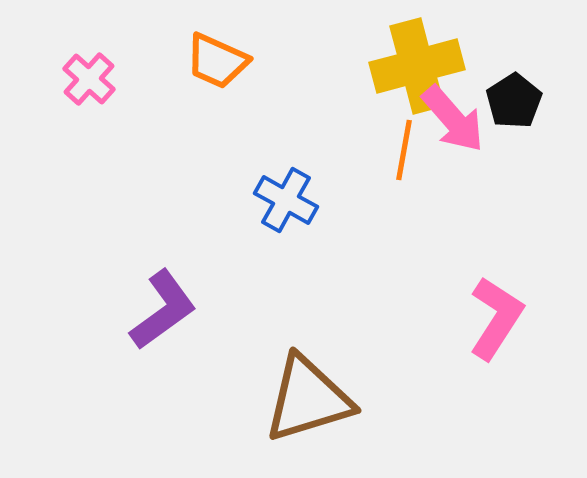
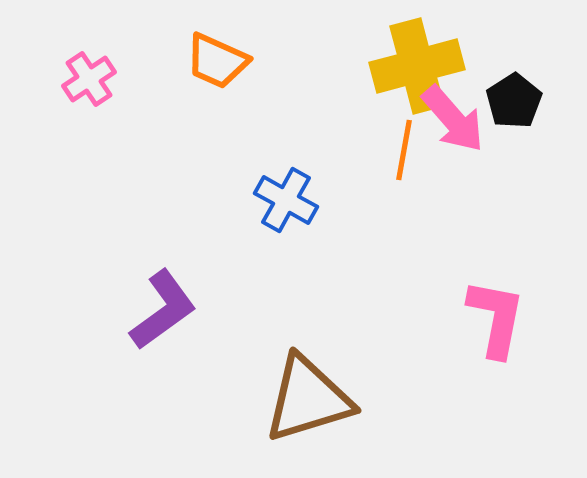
pink cross: rotated 14 degrees clockwise
pink L-shape: rotated 22 degrees counterclockwise
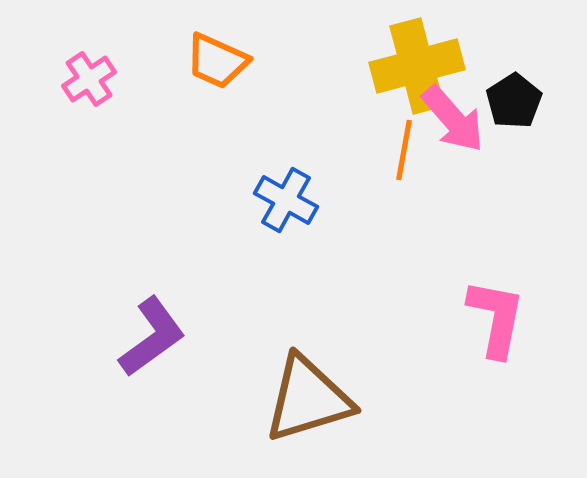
purple L-shape: moved 11 px left, 27 px down
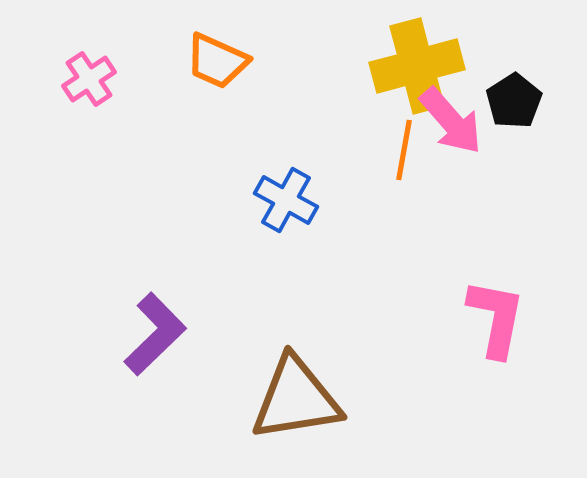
pink arrow: moved 2 px left, 2 px down
purple L-shape: moved 3 px right, 3 px up; rotated 8 degrees counterclockwise
brown triangle: moved 12 px left; rotated 8 degrees clockwise
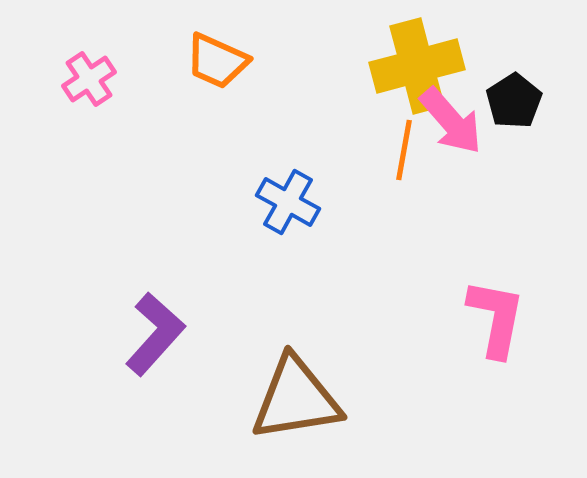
blue cross: moved 2 px right, 2 px down
purple L-shape: rotated 4 degrees counterclockwise
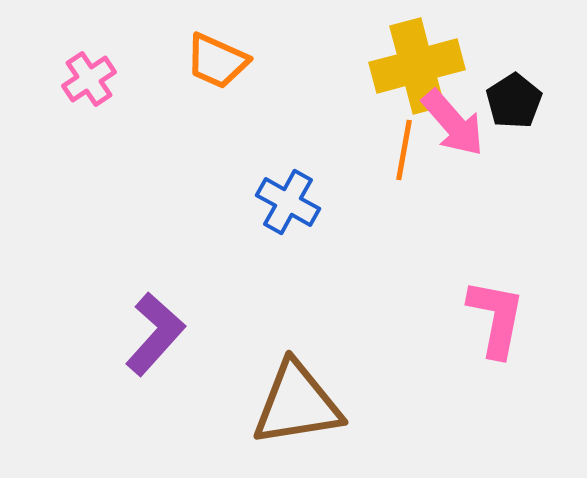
pink arrow: moved 2 px right, 2 px down
brown triangle: moved 1 px right, 5 px down
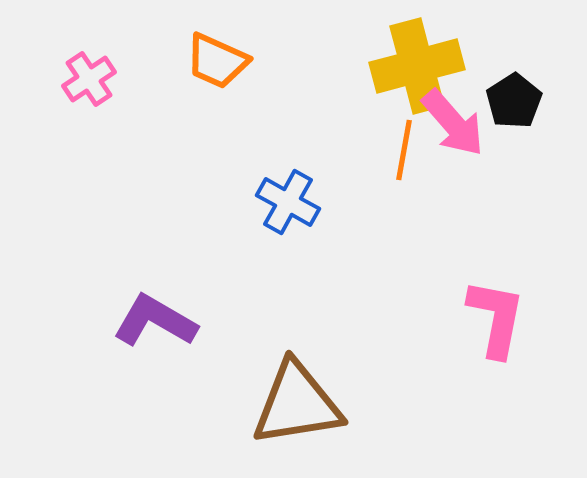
purple L-shape: moved 13 px up; rotated 102 degrees counterclockwise
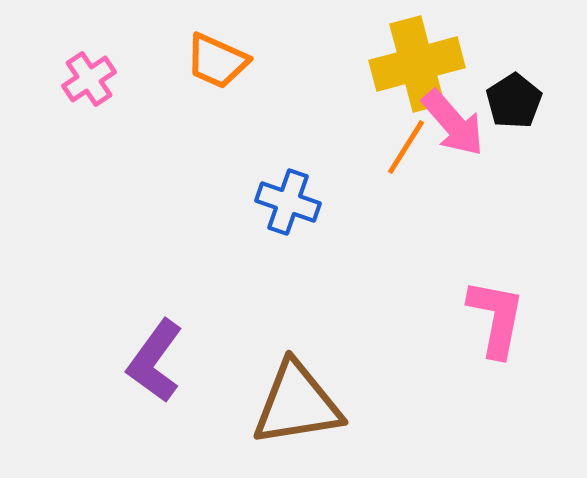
yellow cross: moved 2 px up
orange line: moved 2 px right, 3 px up; rotated 22 degrees clockwise
blue cross: rotated 10 degrees counterclockwise
purple L-shape: moved 40 px down; rotated 84 degrees counterclockwise
